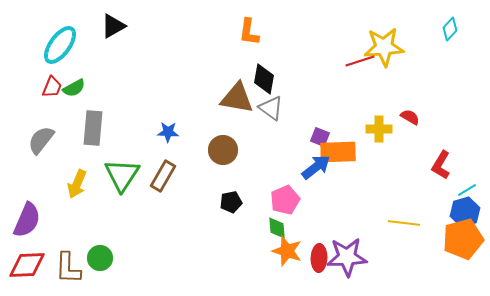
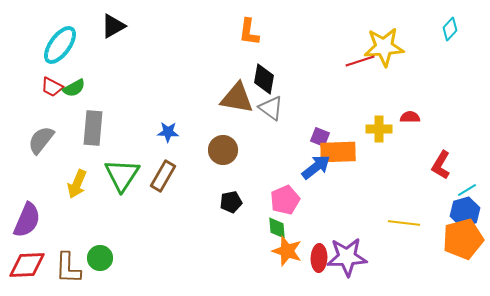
red trapezoid: rotated 95 degrees clockwise
red semicircle: rotated 30 degrees counterclockwise
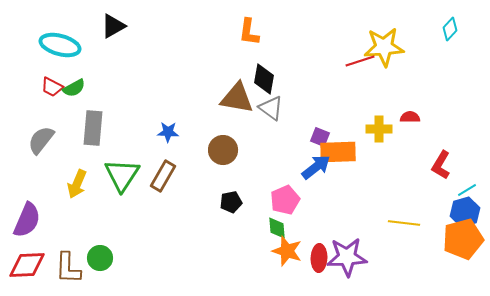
cyan ellipse: rotated 69 degrees clockwise
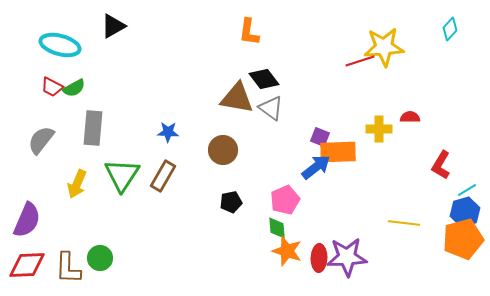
black diamond: rotated 48 degrees counterclockwise
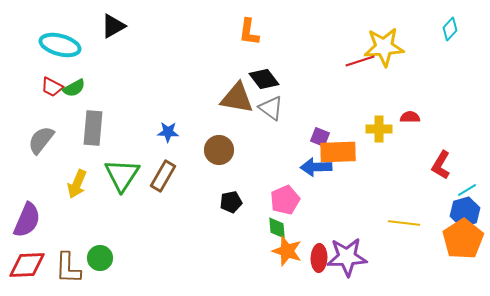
brown circle: moved 4 px left
blue arrow: rotated 144 degrees counterclockwise
orange pentagon: rotated 18 degrees counterclockwise
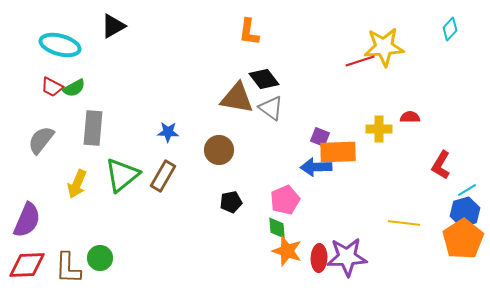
green triangle: rotated 18 degrees clockwise
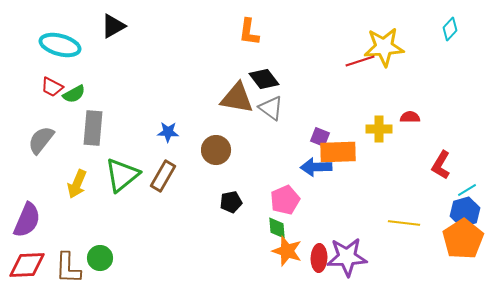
green semicircle: moved 6 px down
brown circle: moved 3 px left
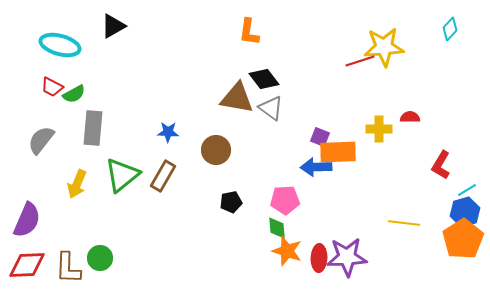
pink pentagon: rotated 20 degrees clockwise
